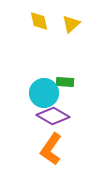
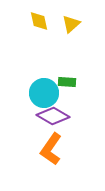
green rectangle: moved 2 px right
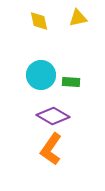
yellow triangle: moved 7 px right, 6 px up; rotated 30 degrees clockwise
green rectangle: moved 4 px right
cyan circle: moved 3 px left, 18 px up
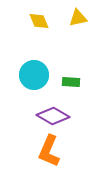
yellow diamond: rotated 10 degrees counterclockwise
cyan circle: moved 7 px left
orange L-shape: moved 2 px left, 2 px down; rotated 12 degrees counterclockwise
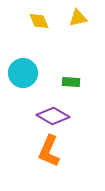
cyan circle: moved 11 px left, 2 px up
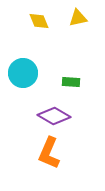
purple diamond: moved 1 px right
orange L-shape: moved 2 px down
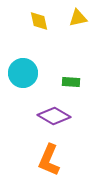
yellow diamond: rotated 10 degrees clockwise
orange L-shape: moved 7 px down
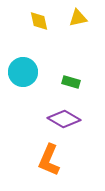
cyan circle: moved 1 px up
green rectangle: rotated 12 degrees clockwise
purple diamond: moved 10 px right, 3 px down
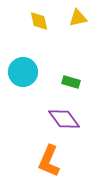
purple diamond: rotated 24 degrees clockwise
orange L-shape: moved 1 px down
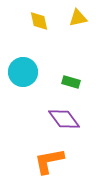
orange L-shape: rotated 56 degrees clockwise
